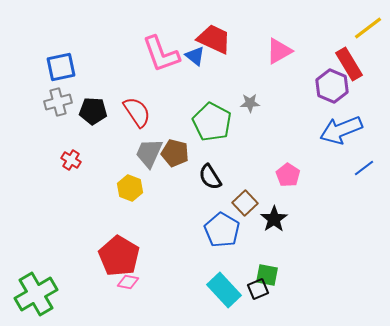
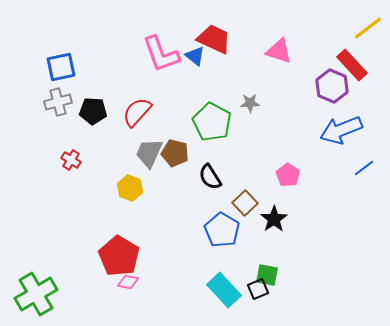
pink triangle: rotated 48 degrees clockwise
red rectangle: moved 3 px right, 1 px down; rotated 12 degrees counterclockwise
red semicircle: rotated 104 degrees counterclockwise
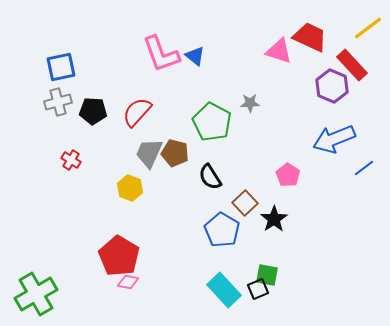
red trapezoid: moved 96 px right, 2 px up
blue arrow: moved 7 px left, 9 px down
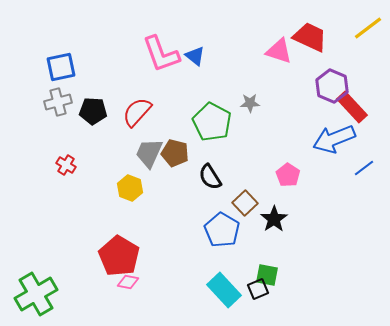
red rectangle: moved 42 px down
red cross: moved 5 px left, 5 px down
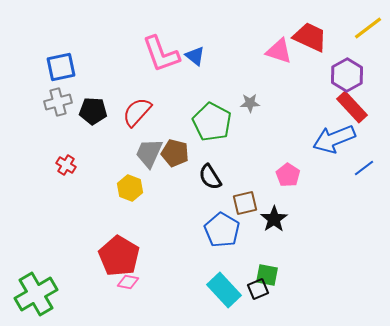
purple hexagon: moved 15 px right, 11 px up; rotated 8 degrees clockwise
brown square: rotated 30 degrees clockwise
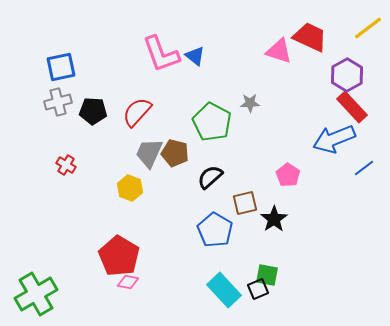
black semicircle: rotated 80 degrees clockwise
blue pentagon: moved 7 px left
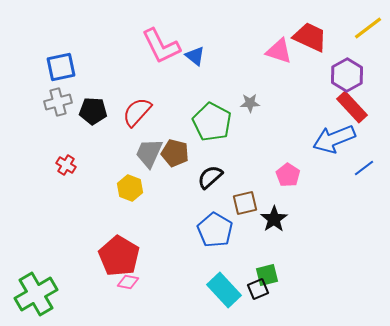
pink L-shape: moved 8 px up; rotated 6 degrees counterclockwise
green square: rotated 25 degrees counterclockwise
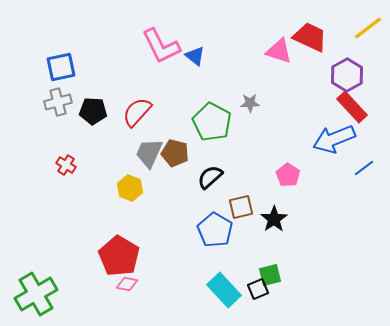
brown square: moved 4 px left, 4 px down
green square: moved 3 px right
pink diamond: moved 1 px left, 2 px down
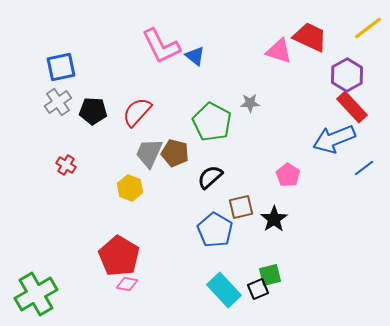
gray cross: rotated 20 degrees counterclockwise
